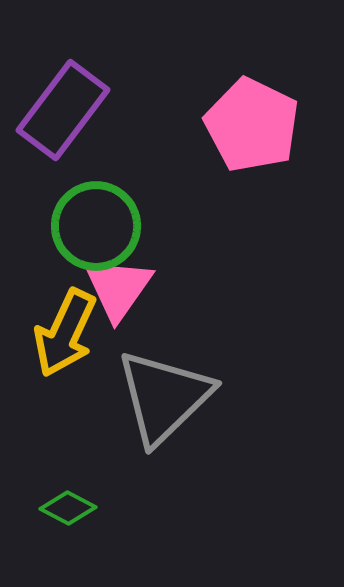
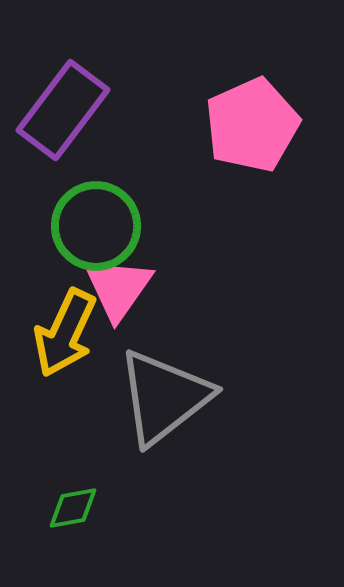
pink pentagon: rotated 22 degrees clockwise
gray triangle: rotated 6 degrees clockwise
green diamond: moved 5 px right; rotated 38 degrees counterclockwise
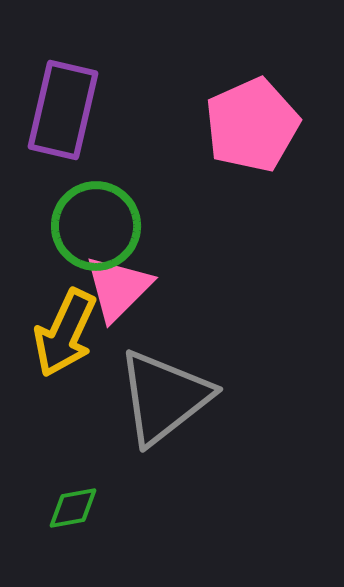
purple rectangle: rotated 24 degrees counterclockwise
pink triangle: rotated 10 degrees clockwise
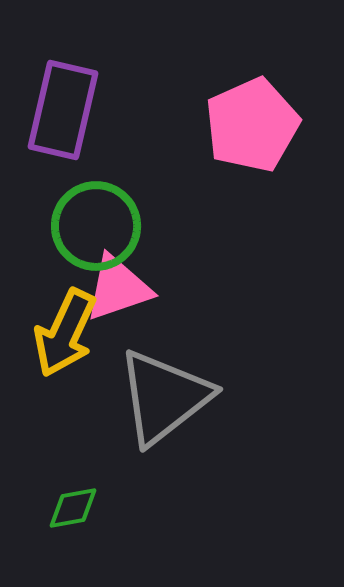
pink triangle: rotated 26 degrees clockwise
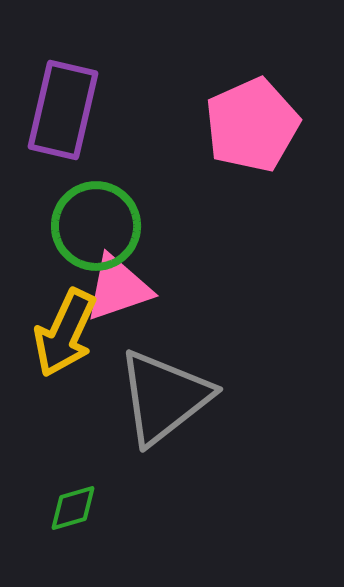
green diamond: rotated 6 degrees counterclockwise
